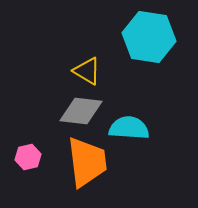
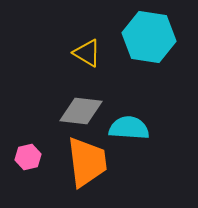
yellow triangle: moved 18 px up
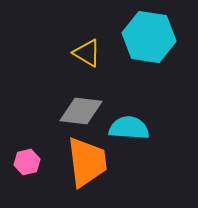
pink hexagon: moved 1 px left, 5 px down
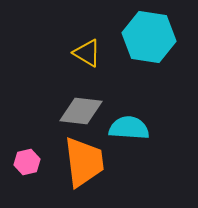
orange trapezoid: moved 3 px left
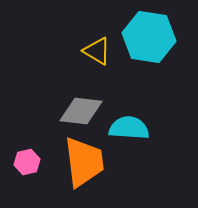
yellow triangle: moved 10 px right, 2 px up
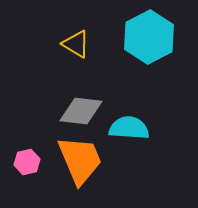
cyan hexagon: rotated 24 degrees clockwise
yellow triangle: moved 21 px left, 7 px up
orange trapezoid: moved 4 px left, 2 px up; rotated 16 degrees counterclockwise
